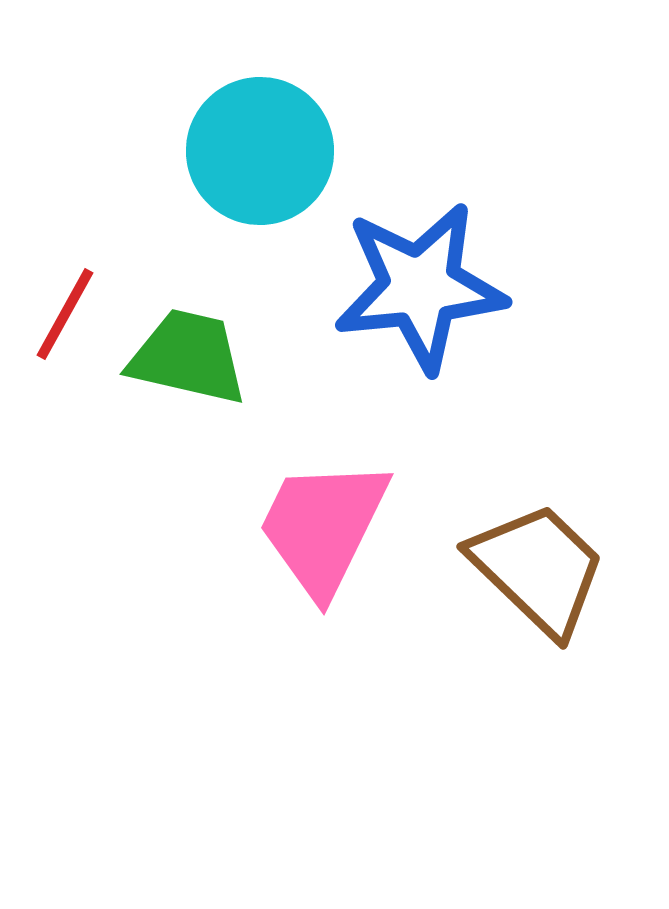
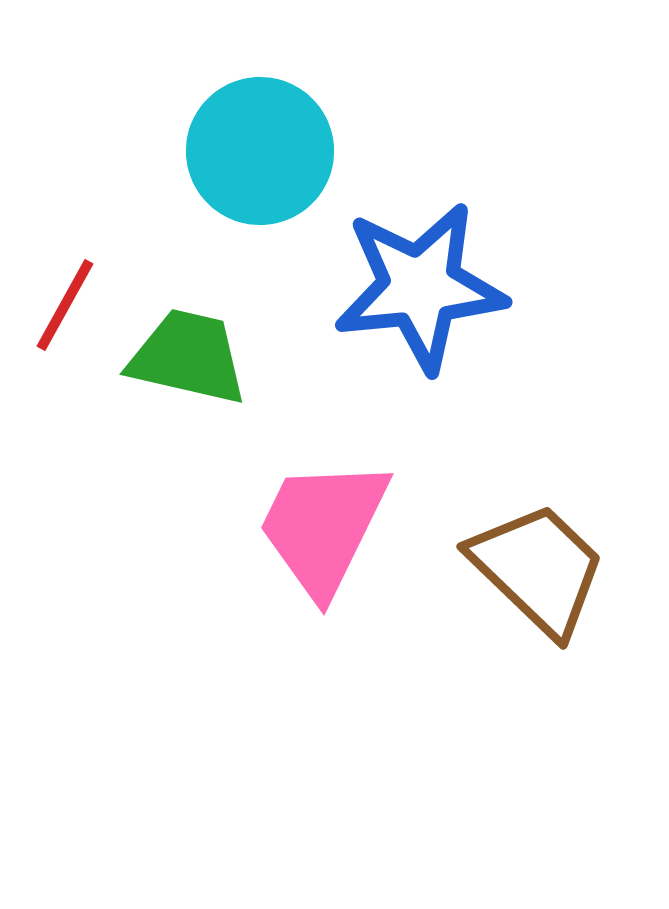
red line: moved 9 px up
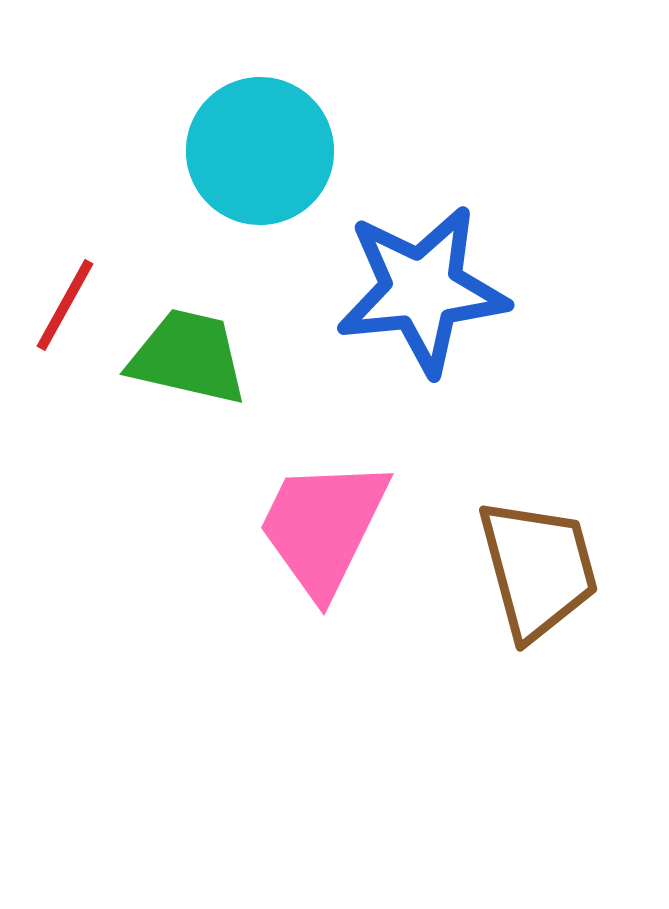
blue star: moved 2 px right, 3 px down
brown trapezoid: rotated 31 degrees clockwise
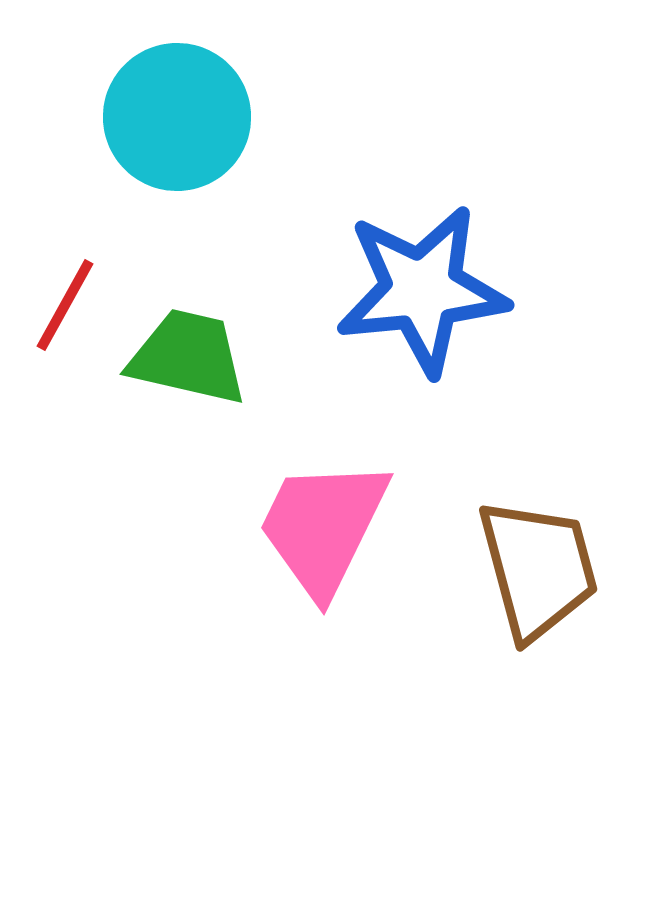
cyan circle: moved 83 px left, 34 px up
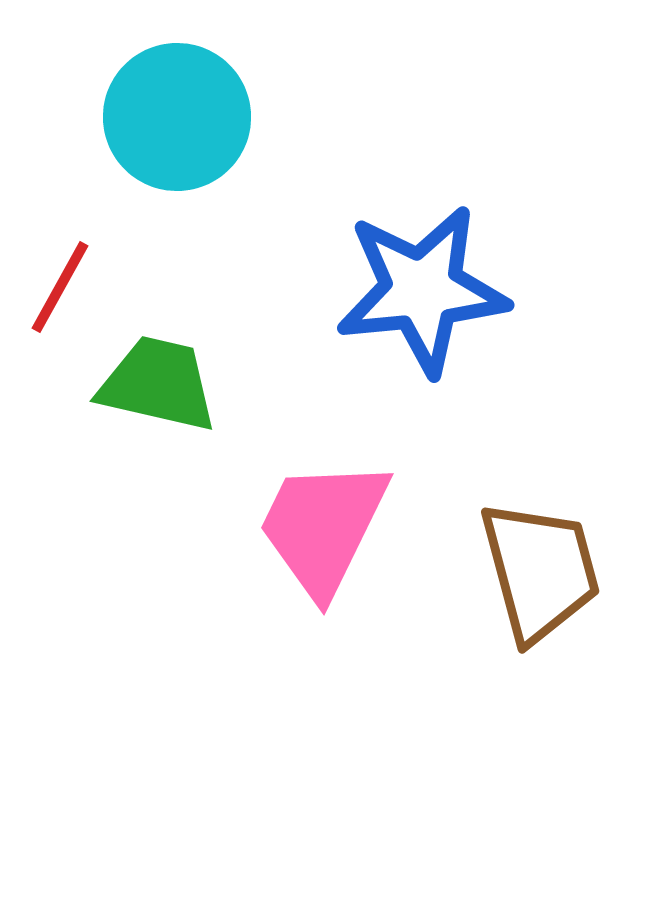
red line: moved 5 px left, 18 px up
green trapezoid: moved 30 px left, 27 px down
brown trapezoid: moved 2 px right, 2 px down
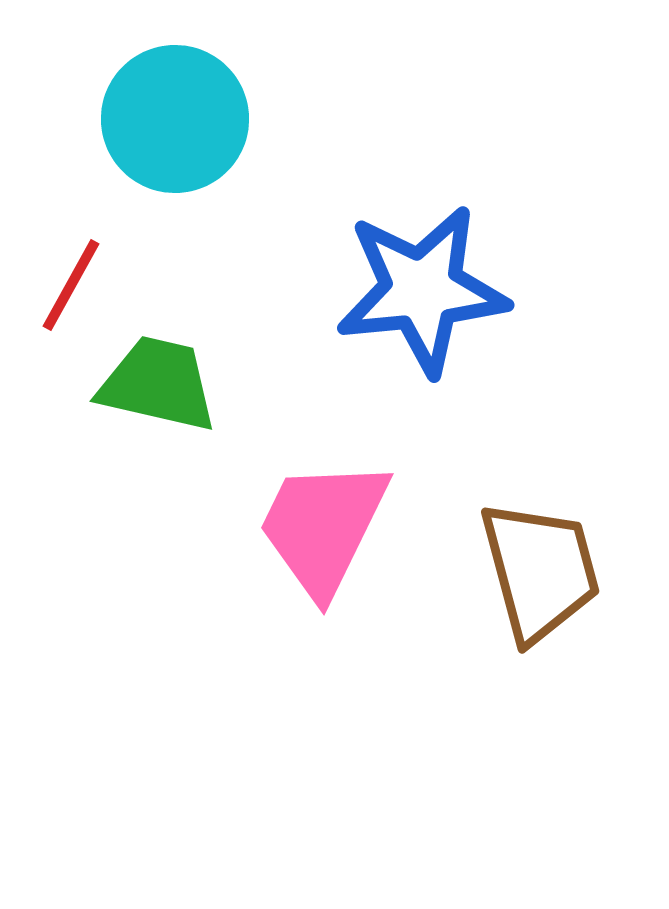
cyan circle: moved 2 px left, 2 px down
red line: moved 11 px right, 2 px up
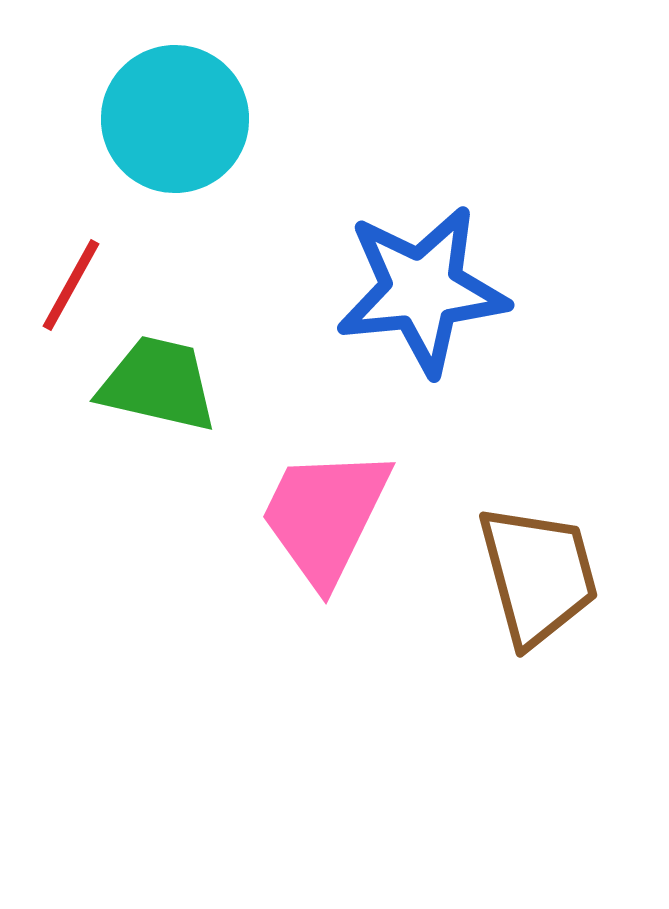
pink trapezoid: moved 2 px right, 11 px up
brown trapezoid: moved 2 px left, 4 px down
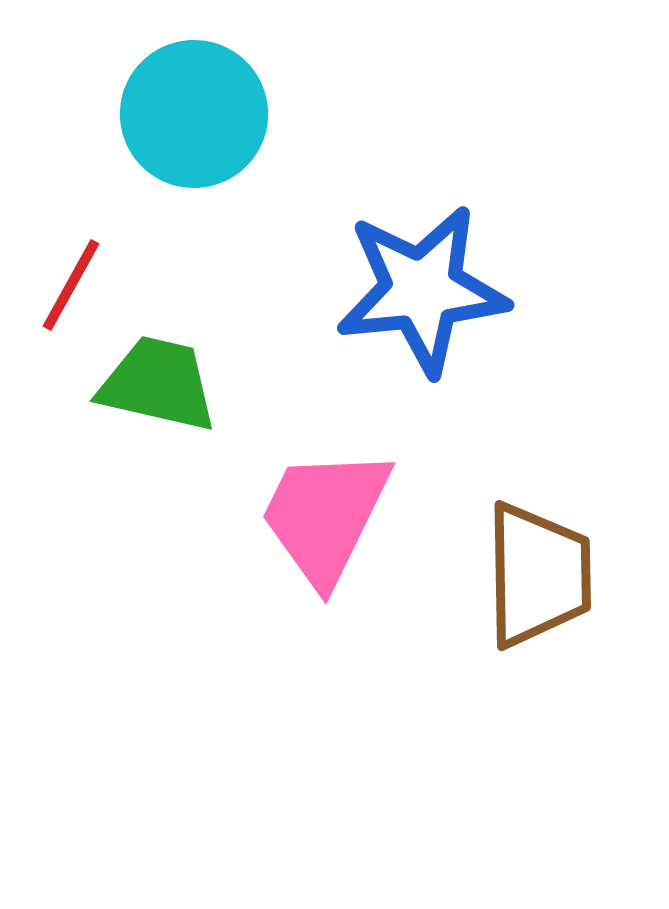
cyan circle: moved 19 px right, 5 px up
brown trapezoid: rotated 14 degrees clockwise
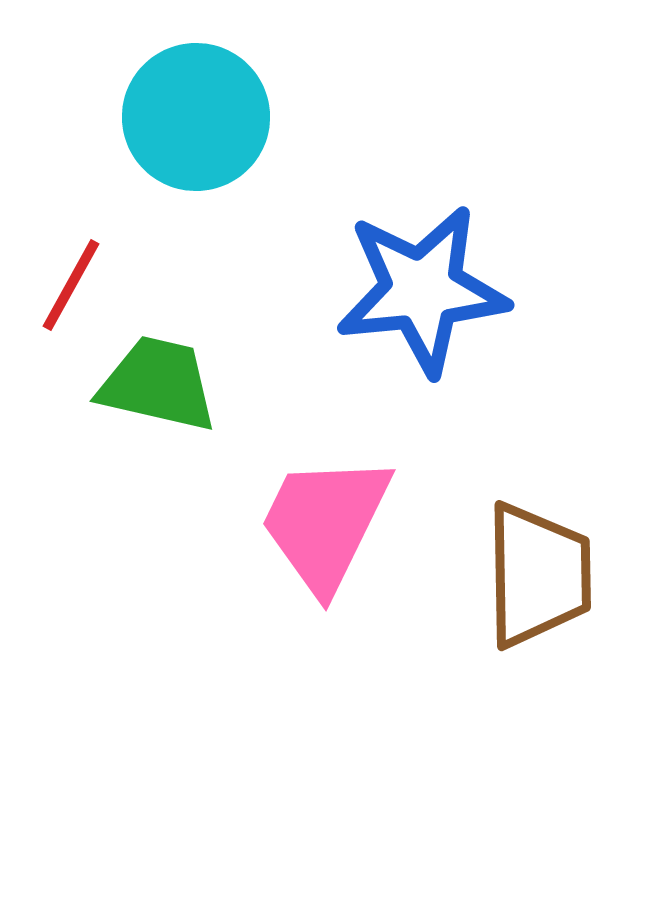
cyan circle: moved 2 px right, 3 px down
pink trapezoid: moved 7 px down
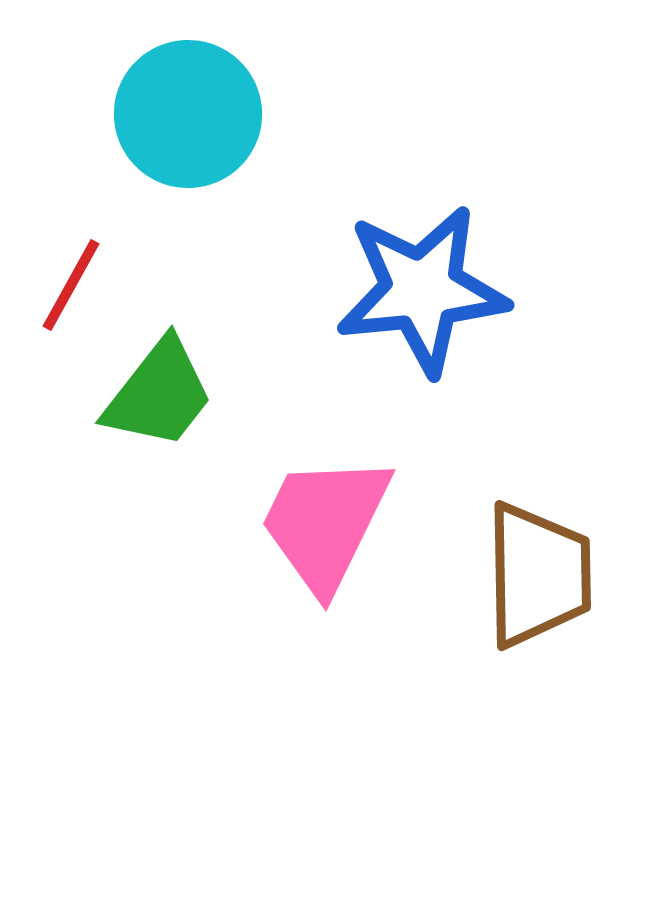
cyan circle: moved 8 px left, 3 px up
green trapezoid: moved 1 px right, 10 px down; rotated 115 degrees clockwise
